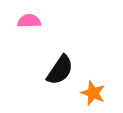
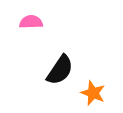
pink semicircle: moved 2 px right, 1 px down
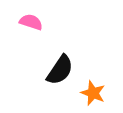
pink semicircle: rotated 20 degrees clockwise
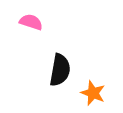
black semicircle: rotated 24 degrees counterclockwise
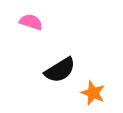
black semicircle: rotated 48 degrees clockwise
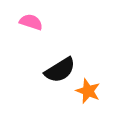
orange star: moved 5 px left, 2 px up
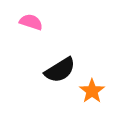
orange star: moved 4 px right; rotated 15 degrees clockwise
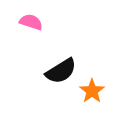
black semicircle: moved 1 px right, 1 px down
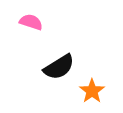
black semicircle: moved 2 px left, 4 px up
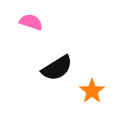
black semicircle: moved 2 px left, 1 px down
